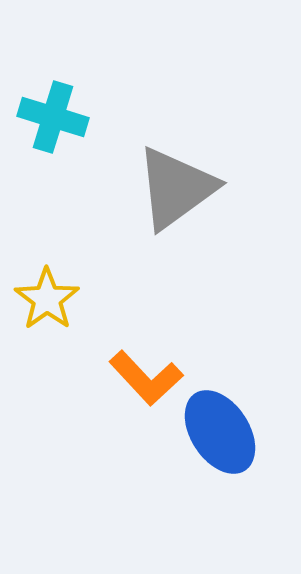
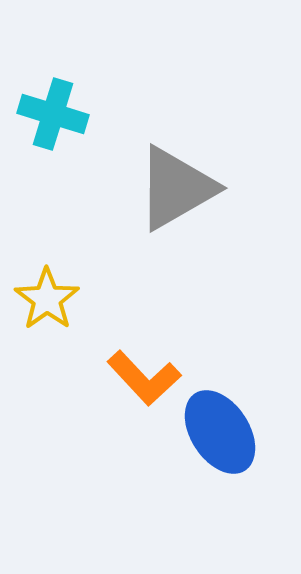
cyan cross: moved 3 px up
gray triangle: rotated 6 degrees clockwise
orange L-shape: moved 2 px left
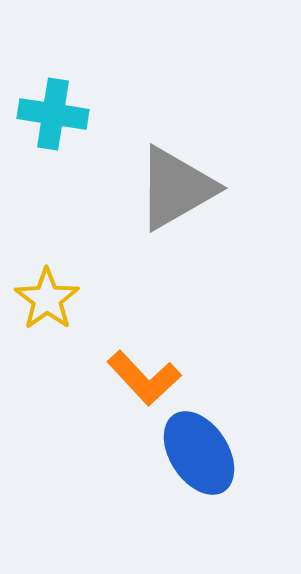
cyan cross: rotated 8 degrees counterclockwise
blue ellipse: moved 21 px left, 21 px down
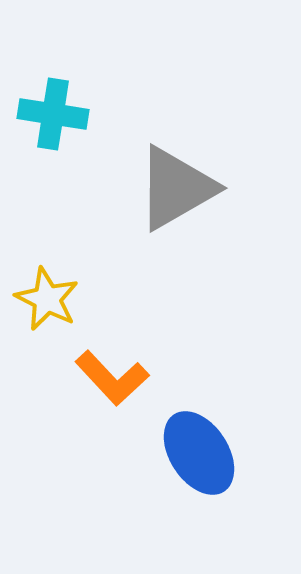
yellow star: rotated 10 degrees counterclockwise
orange L-shape: moved 32 px left
